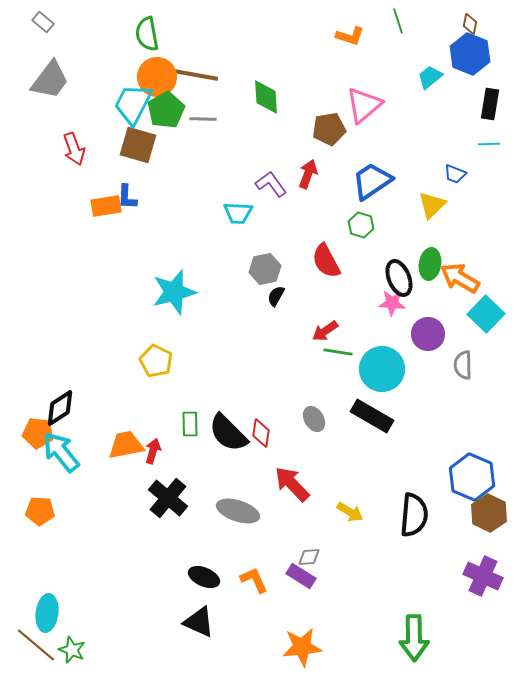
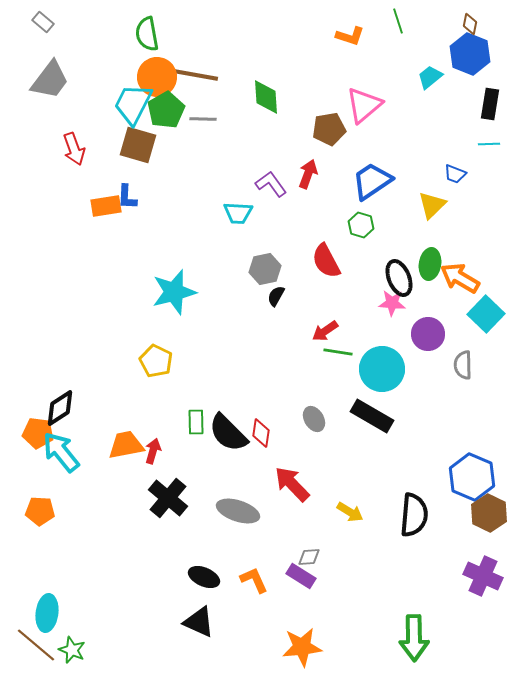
green rectangle at (190, 424): moved 6 px right, 2 px up
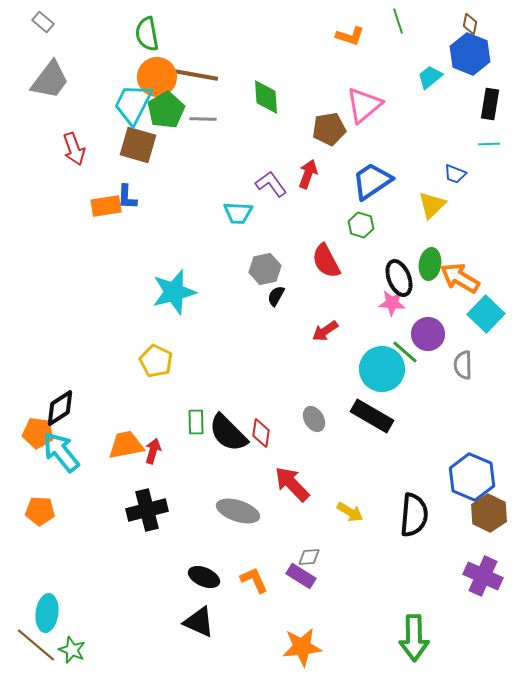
green line at (338, 352): moved 67 px right; rotated 32 degrees clockwise
black cross at (168, 498): moved 21 px left, 12 px down; rotated 36 degrees clockwise
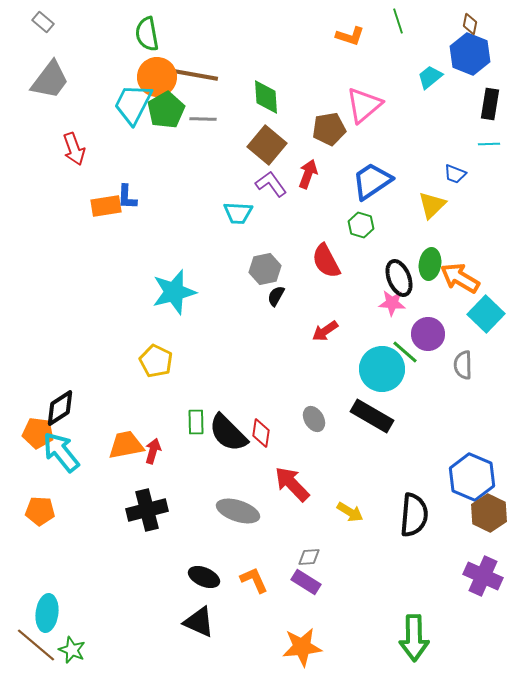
brown square at (138, 145): moved 129 px right; rotated 24 degrees clockwise
purple rectangle at (301, 576): moved 5 px right, 6 px down
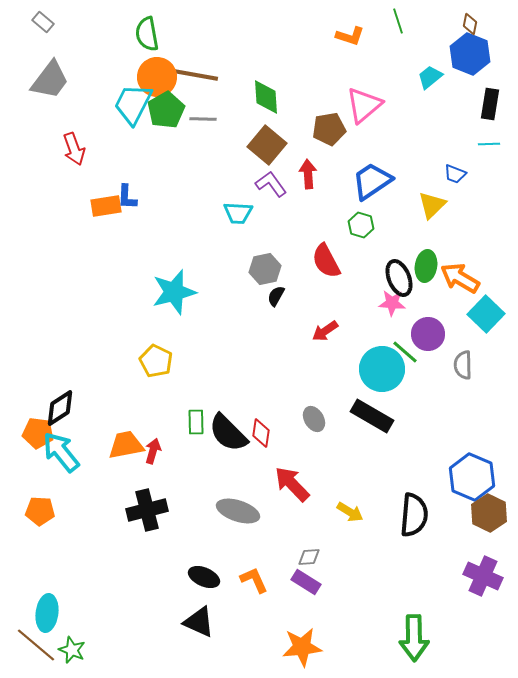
red arrow at (308, 174): rotated 24 degrees counterclockwise
green ellipse at (430, 264): moved 4 px left, 2 px down
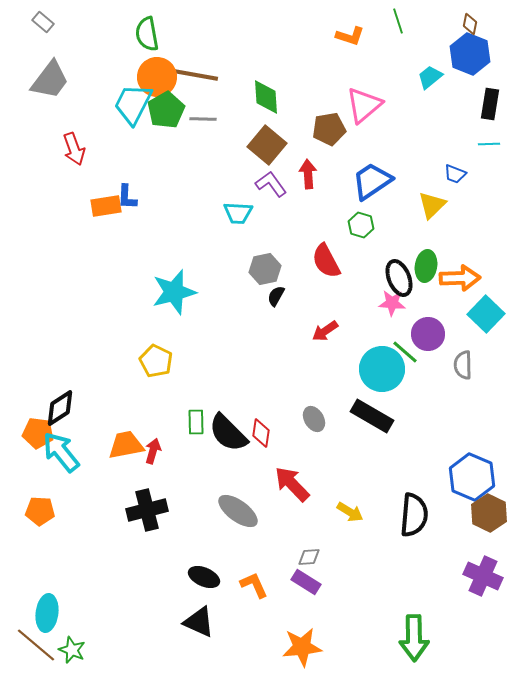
orange arrow at (460, 278): rotated 147 degrees clockwise
gray ellipse at (238, 511): rotated 18 degrees clockwise
orange L-shape at (254, 580): moved 5 px down
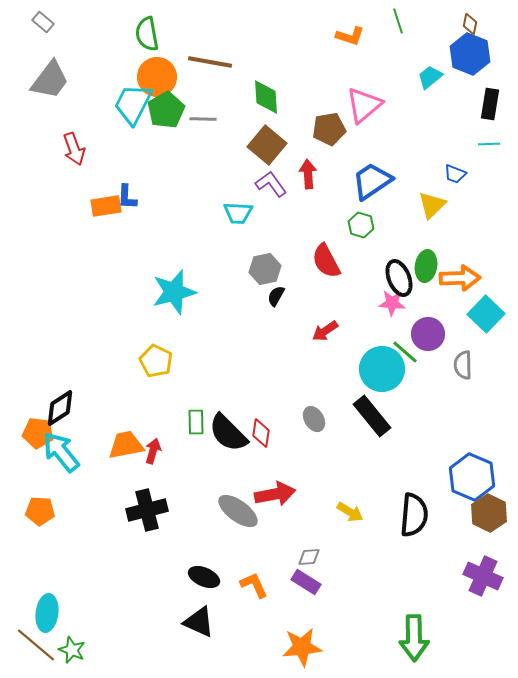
brown line at (196, 75): moved 14 px right, 13 px up
black rectangle at (372, 416): rotated 21 degrees clockwise
red arrow at (292, 484): moved 17 px left, 10 px down; rotated 123 degrees clockwise
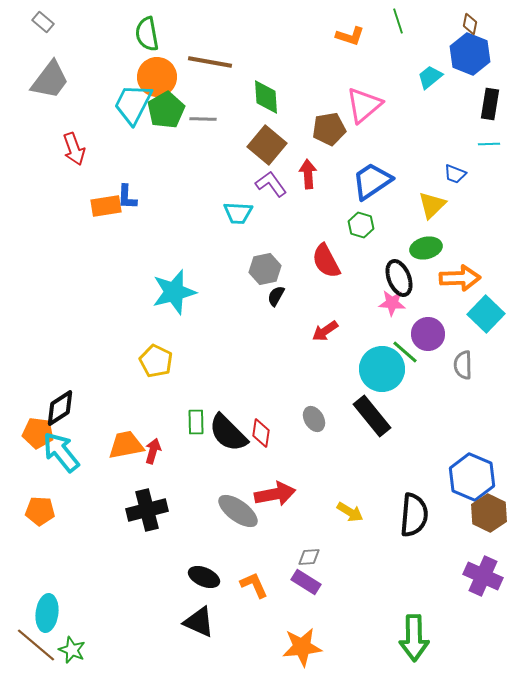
green ellipse at (426, 266): moved 18 px up; rotated 68 degrees clockwise
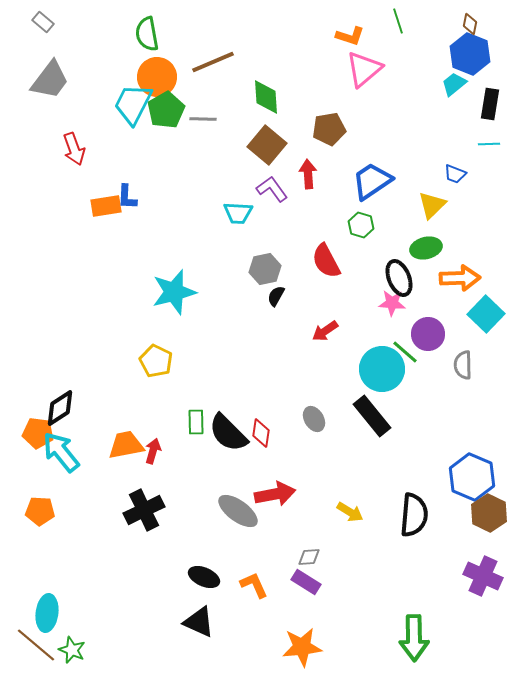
brown line at (210, 62): moved 3 px right; rotated 33 degrees counterclockwise
cyan trapezoid at (430, 77): moved 24 px right, 7 px down
pink triangle at (364, 105): moved 36 px up
purple L-shape at (271, 184): moved 1 px right, 5 px down
black cross at (147, 510): moved 3 px left; rotated 12 degrees counterclockwise
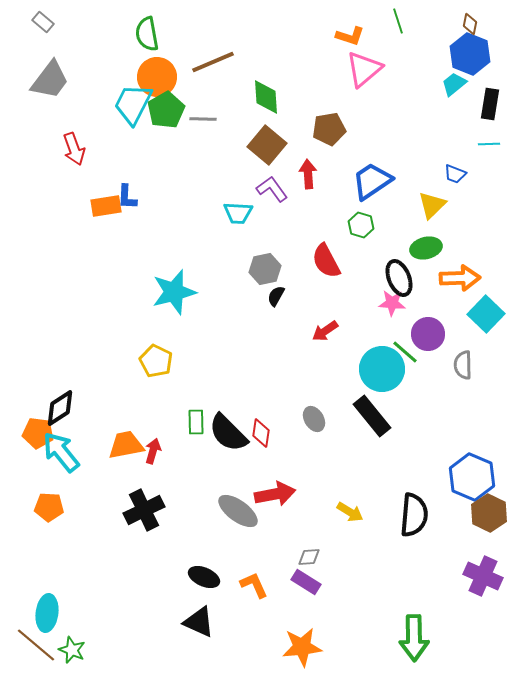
orange pentagon at (40, 511): moved 9 px right, 4 px up
